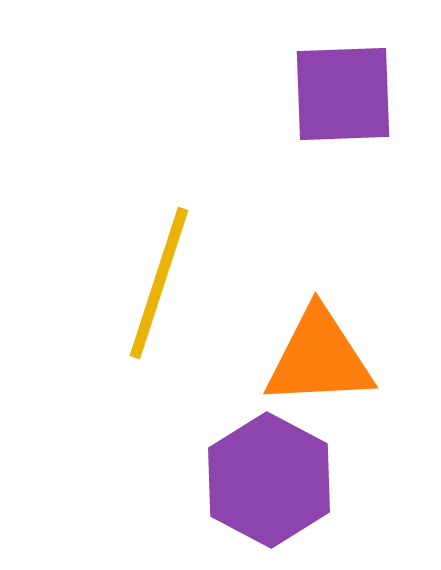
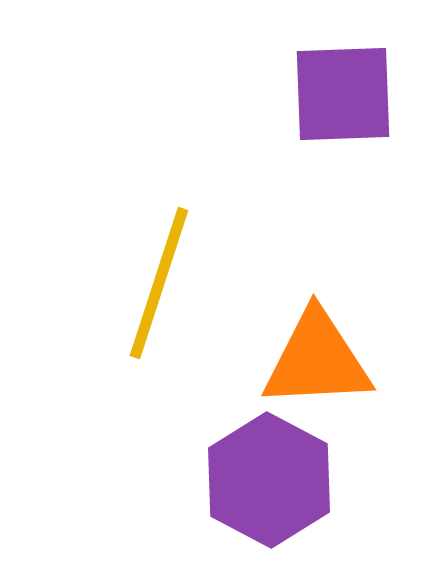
orange triangle: moved 2 px left, 2 px down
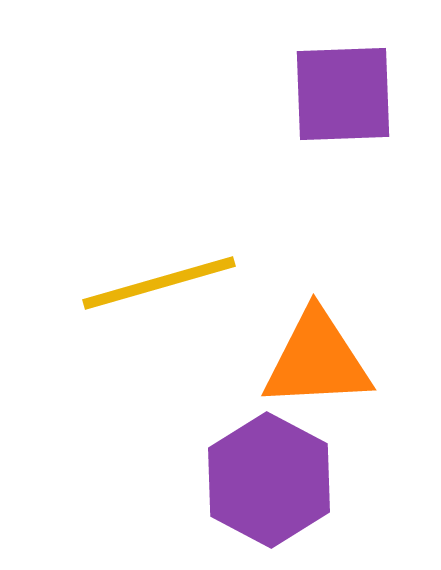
yellow line: rotated 56 degrees clockwise
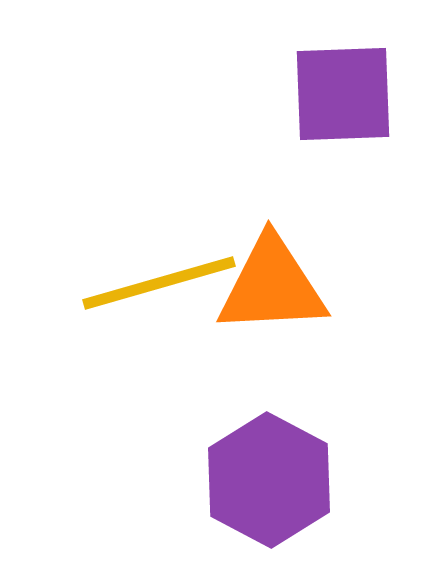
orange triangle: moved 45 px left, 74 px up
